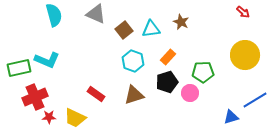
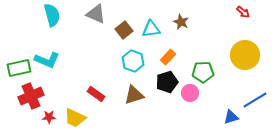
cyan semicircle: moved 2 px left
red cross: moved 4 px left, 1 px up
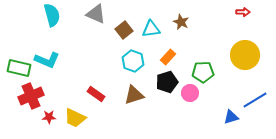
red arrow: rotated 40 degrees counterclockwise
green rectangle: rotated 25 degrees clockwise
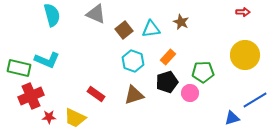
blue triangle: moved 1 px right, 1 px down
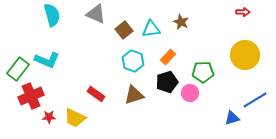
green rectangle: moved 1 px left, 1 px down; rotated 65 degrees counterclockwise
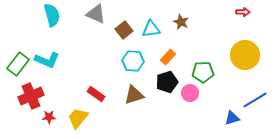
cyan hexagon: rotated 15 degrees counterclockwise
green rectangle: moved 5 px up
yellow trapezoid: moved 3 px right; rotated 105 degrees clockwise
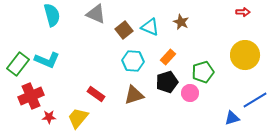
cyan triangle: moved 1 px left, 2 px up; rotated 30 degrees clockwise
green pentagon: rotated 15 degrees counterclockwise
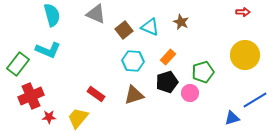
cyan L-shape: moved 1 px right, 10 px up
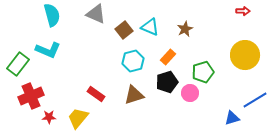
red arrow: moved 1 px up
brown star: moved 4 px right, 7 px down; rotated 21 degrees clockwise
cyan hexagon: rotated 20 degrees counterclockwise
